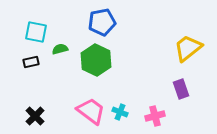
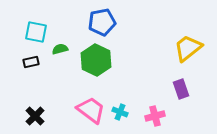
pink trapezoid: moved 1 px up
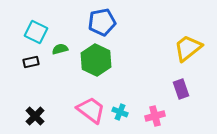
cyan square: rotated 15 degrees clockwise
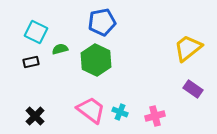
purple rectangle: moved 12 px right; rotated 36 degrees counterclockwise
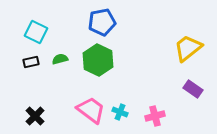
green semicircle: moved 10 px down
green hexagon: moved 2 px right
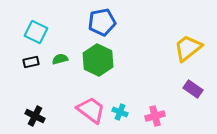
black cross: rotated 18 degrees counterclockwise
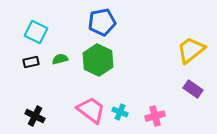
yellow trapezoid: moved 3 px right, 2 px down
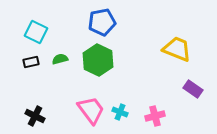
yellow trapezoid: moved 14 px left, 1 px up; rotated 60 degrees clockwise
pink trapezoid: rotated 16 degrees clockwise
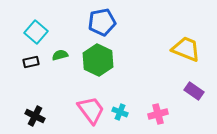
cyan square: rotated 15 degrees clockwise
yellow trapezoid: moved 9 px right
green semicircle: moved 4 px up
purple rectangle: moved 1 px right, 2 px down
pink cross: moved 3 px right, 2 px up
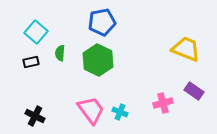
green semicircle: moved 2 px up; rotated 70 degrees counterclockwise
pink cross: moved 5 px right, 11 px up
